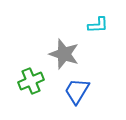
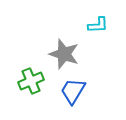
blue trapezoid: moved 4 px left
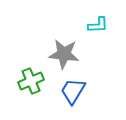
gray star: rotated 12 degrees counterclockwise
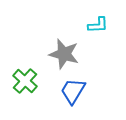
gray star: rotated 8 degrees clockwise
green cross: moved 6 px left; rotated 25 degrees counterclockwise
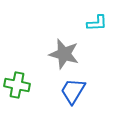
cyan L-shape: moved 1 px left, 2 px up
green cross: moved 8 px left, 4 px down; rotated 30 degrees counterclockwise
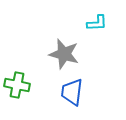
blue trapezoid: moved 1 px left, 1 px down; rotated 24 degrees counterclockwise
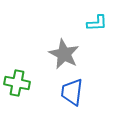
gray star: rotated 12 degrees clockwise
green cross: moved 2 px up
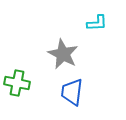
gray star: moved 1 px left
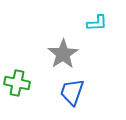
gray star: rotated 12 degrees clockwise
blue trapezoid: rotated 12 degrees clockwise
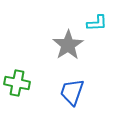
gray star: moved 5 px right, 9 px up
